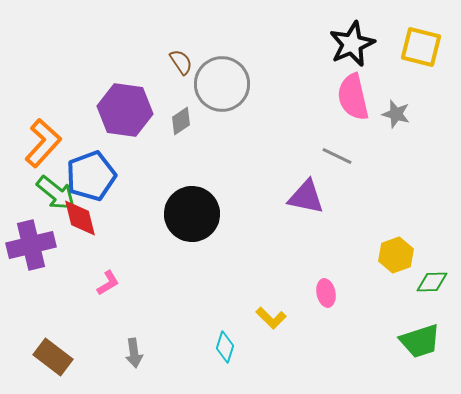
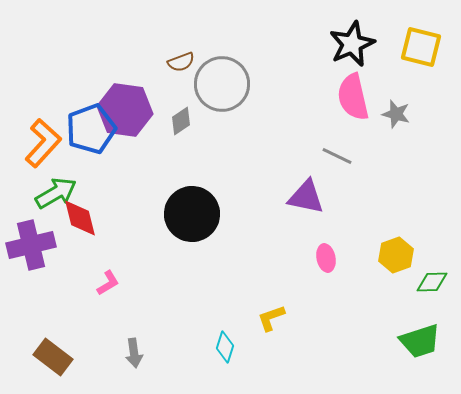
brown semicircle: rotated 104 degrees clockwise
blue pentagon: moved 47 px up
green arrow: rotated 69 degrees counterclockwise
pink ellipse: moved 35 px up
yellow L-shape: rotated 116 degrees clockwise
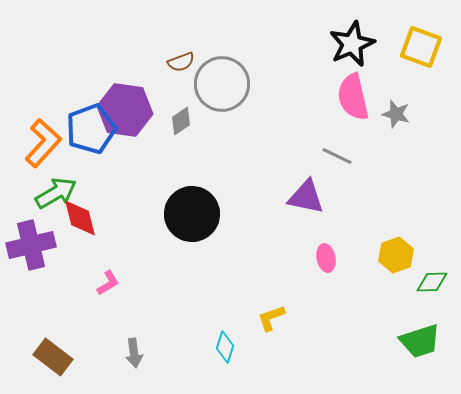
yellow square: rotated 6 degrees clockwise
